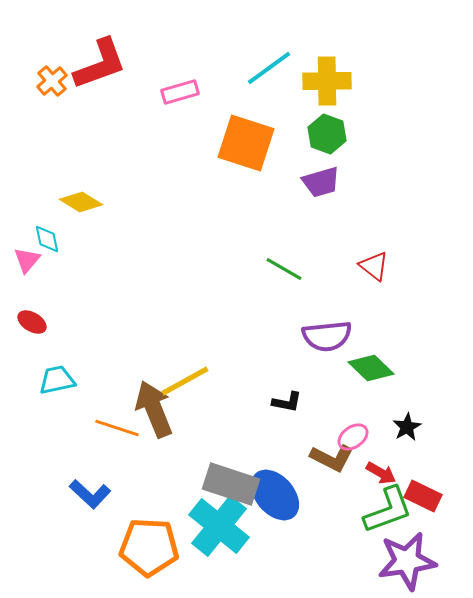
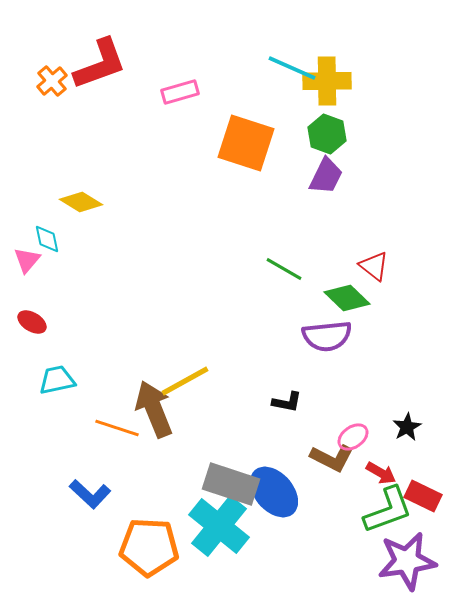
cyan line: moved 23 px right; rotated 60 degrees clockwise
purple trapezoid: moved 5 px right, 6 px up; rotated 48 degrees counterclockwise
green diamond: moved 24 px left, 70 px up
blue ellipse: moved 1 px left, 3 px up
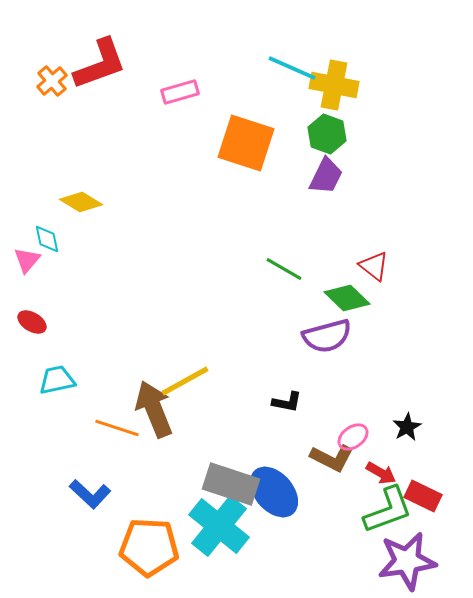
yellow cross: moved 7 px right, 4 px down; rotated 12 degrees clockwise
purple semicircle: rotated 9 degrees counterclockwise
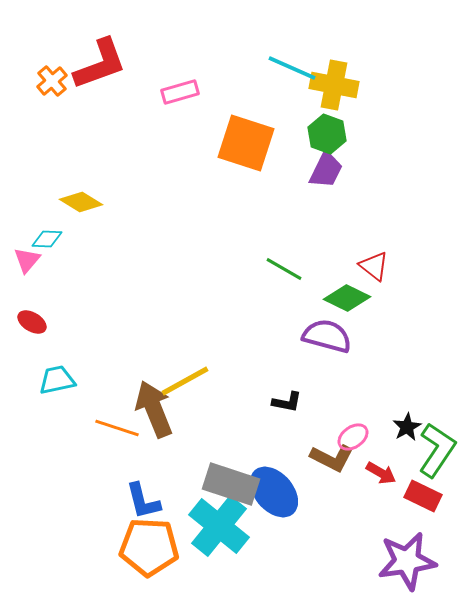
purple trapezoid: moved 6 px up
cyan diamond: rotated 76 degrees counterclockwise
green diamond: rotated 18 degrees counterclockwise
purple semicircle: rotated 150 degrees counterclockwise
blue L-shape: moved 53 px right, 7 px down; rotated 33 degrees clockwise
green L-shape: moved 49 px right, 60 px up; rotated 36 degrees counterclockwise
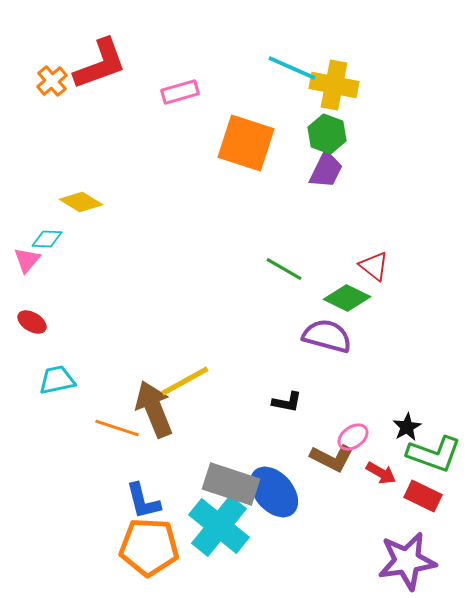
green L-shape: moved 3 px left, 4 px down; rotated 76 degrees clockwise
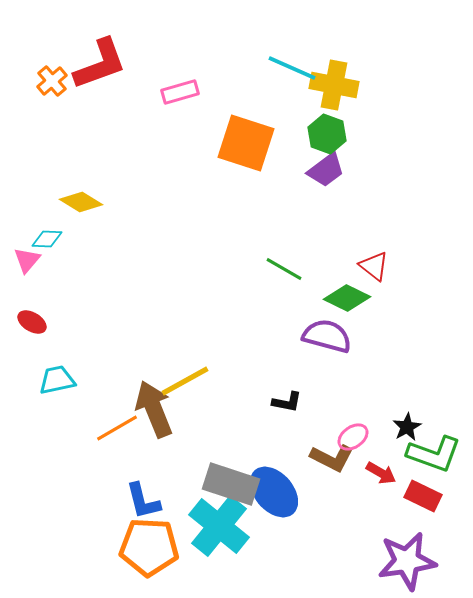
purple trapezoid: rotated 27 degrees clockwise
orange line: rotated 48 degrees counterclockwise
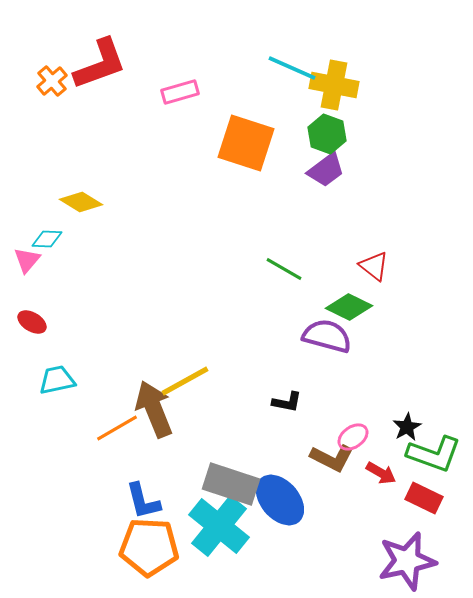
green diamond: moved 2 px right, 9 px down
blue ellipse: moved 6 px right, 8 px down
red rectangle: moved 1 px right, 2 px down
purple star: rotated 4 degrees counterclockwise
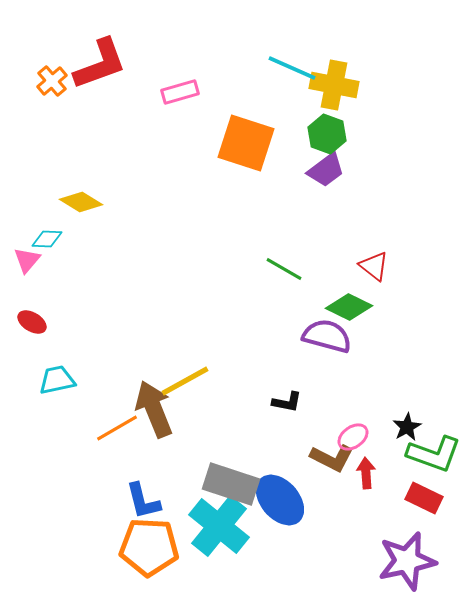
red arrow: moved 15 px left; rotated 124 degrees counterclockwise
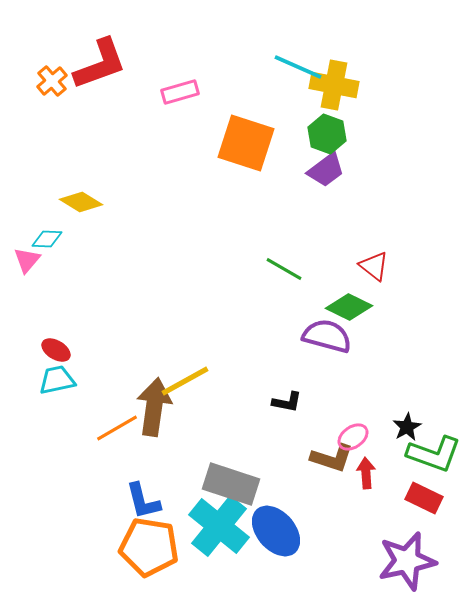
cyan line: moved 6 px right, 1 px up
red ellipse: moved 24 px right, 28 px down
brown arrow: moved 2 px up; rotated 30 degrees clockwise
brown L-shape: rotated 9 degrees counterclockwise
blue ellipse: moved 4 px left, 31 px down
orange pentagon: rotated 6 degrees clockwise
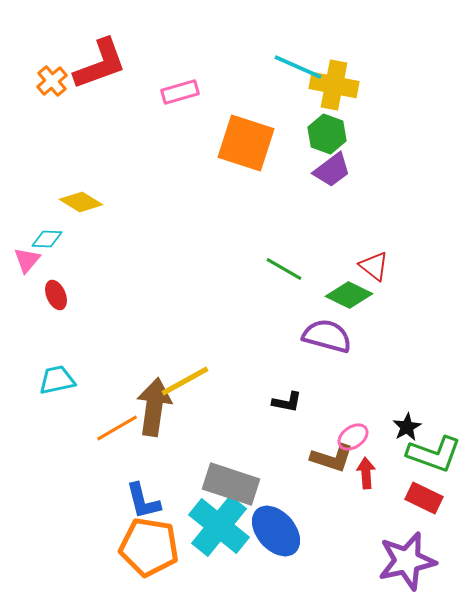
purple trapezoid: moved 6 px right
green diamond: moved 12 px up
red ellipse: moved 55 px up; rotated 36 degrees clockwise
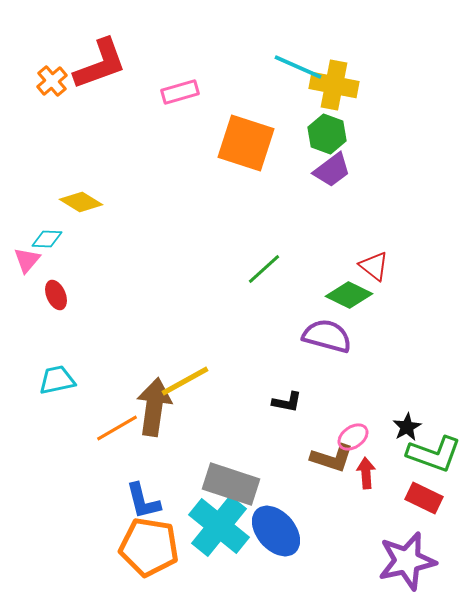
green line: moved 20 px left; rotated 72 degrees counterclockwise
